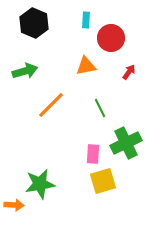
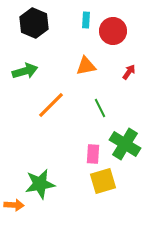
red circle: moved 2 px right, 7 px up
green cross: moved 1 px left, 1 px down; rotated 32 degrees counterclockwise
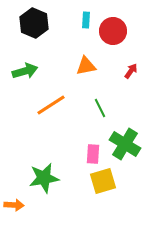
red arrow: moved 2 px right, 1 px up
orange line: rotated 12 degrees clockwise
green star: moved 4 px right, 6 px up
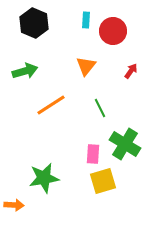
orange triangle: rotated 40 degrees counterclockwise
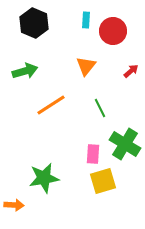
red arrow: rotated 14 degrees clockwise
